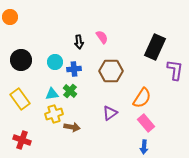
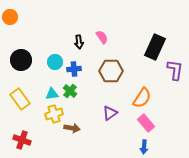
brown arrow: moved 1 px down
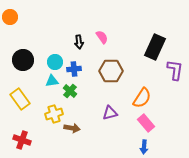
black circle: moved 2 px right
cyan triangle: moved 13 px up
purple triangle: rotated 21 degrees clockwise
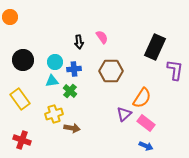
purple triangle: moved 14 px right, 1 px down; rotated 28 degrees counterclockwise
pink rectangle: rotated 12 degrees counterclockwise
blue arrow: moved 2 px right, 1 px up; rotated 72 degrees counterclockwise
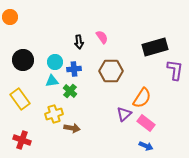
black rectangle: rotated 50 degrees clockwise
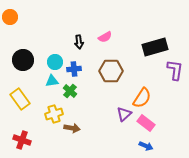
pink semicircle: moved 3 px right; rotated 96 degrees clockwise
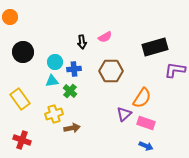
black arrow: moved 3 px right
black circle: moved 8 px up
purple L-shape: rotated 90 degrees counterclockwise
pink rectangle: rotated 18 degrees counterclockwise
brown arrow: rotated 21 degrees counterclockwise
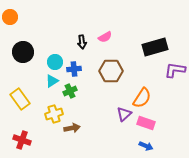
cyan triangle: rotated 24 degrees counterclockwise
green cross: rotated 24 degrees clockwise
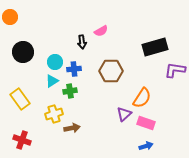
pink semicircle: moved 4 px left, 6 px up
green cross: rotated 16 degrees clockwise
blue arrow: rotated 40 degrees counterclockwise
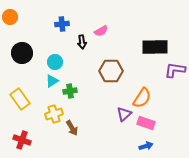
black rectangle: rotated 15 degrees clockwise
black circle: moved 1 px left, 1 px down
blue cross: moved 12 px left, 45 px up
brown arrow: rotated 70 degrees clockwise
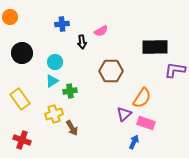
blue arrow: moved 12 px left, 4 px up; rotated 48 degrees counterclockwise
